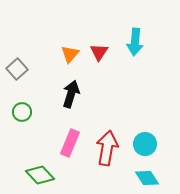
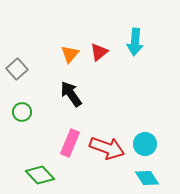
red triangle: rotated 18 degrees clockwise
black arrow: rotated 52 degrees counterclockwise
red arrow: rotated 100 degrees clockwise
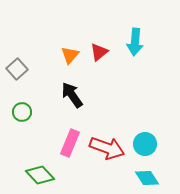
orange triangle: moved 1 px down
black arrow: moved 1 px right, 1 px down
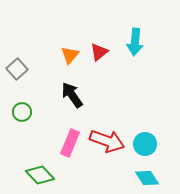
red arrow: moved 7 px up
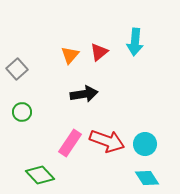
black arrow: moved 12 px right, 1 px up; rotated 116 degrees clockwise
pink rectangle: rotated 12 degrees clockwise
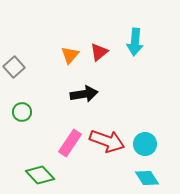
gray square: moved 3 px left, 2 px up
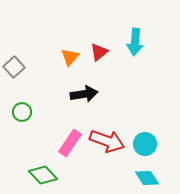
orange triangle: moved 2 px down
green diamond: moved 3 px right
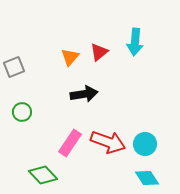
gray square: rotated 20 degrees clockwise
red arrow: moved 1 px right, 1 px down
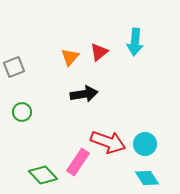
pink rectangle: moved 8 px right, 19 px down
